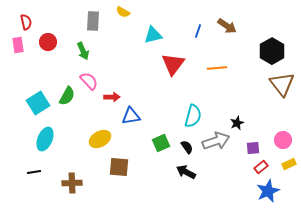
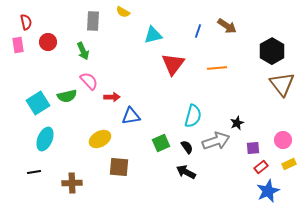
green semicircle: rotated 48 degrees clockwise
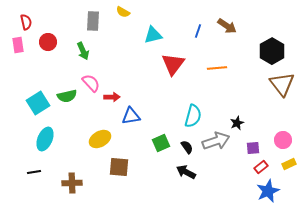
pink semicircle: moved 2 px right, 2 px down
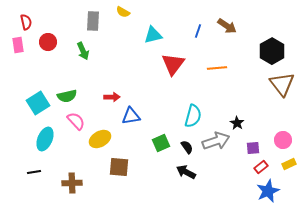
pink semicircle: moved 15 px left, 38 px down
black star: rotated 16 degrees counterclockwise
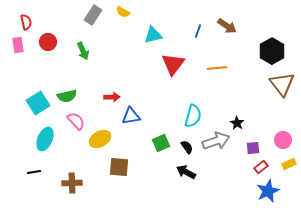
gray rectangle: moved 6 px up; rotated 30 degrees clockwise
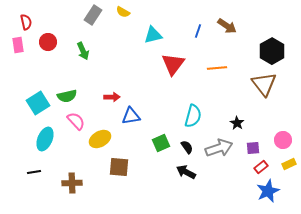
brown triangle: moved 18 px left
gray arrow: moved 3 px right, 7 px down
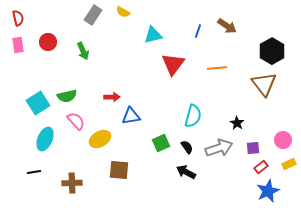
red semicircle: moved 8 px left, 4 px up
brown square: moved 3 px down
